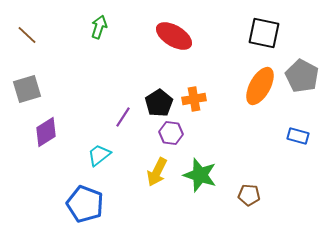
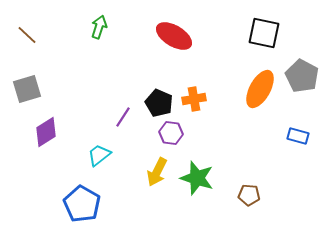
orange ellipse: moved 3 px down
black pentagon: rotated 16 degrees counterclockwise
green star: moved 3 px left, 3 px down
blue pentagon: moved 3 px left; rotated 9 degrees clockwise
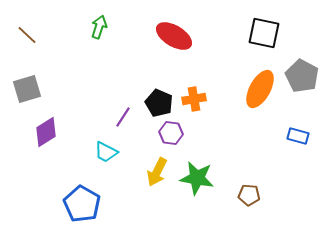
cyan trapezoid: moved 7 px right, 3 px up; rotated 115 degrees counterclockwise
green star: rotated 8 degrees counterclockwise
